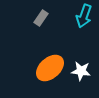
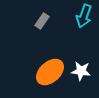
gray rectangle: moved 1 px right, 3 px down
orange ellipse: moved 4 px down
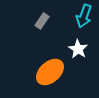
white star: moved 3 px left, 22 px up; rotated 24 degrees clockwise
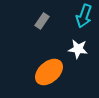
white star: rotated 24 degrees counterclockwise
orange ellipse: moved 1 px left
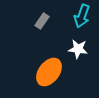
cyan arrow: moved 2 px left
orange ellipse: rotated 12 degrees counterclockwise
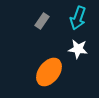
cyan arrow: moved 4 px left, 2 px down
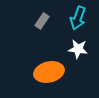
orange ellipse: rotated 40 degrees clockwise
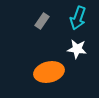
white star: moved 1 px left
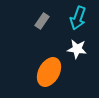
orange ellipse: rotated 48 degrees counterclockwise
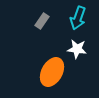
orange ellipse: moved 3 px right
